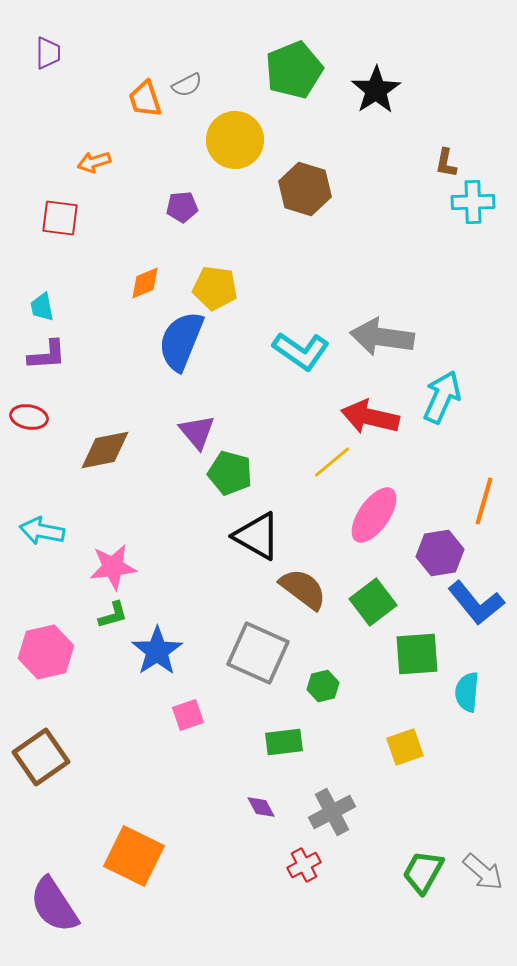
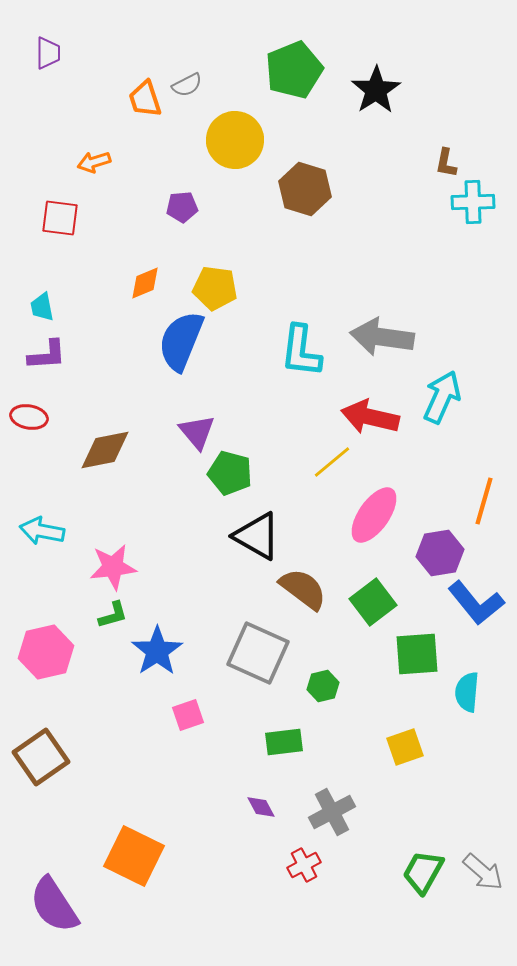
cyan L-shape at (301, 351): rotated 62 degrees clockwise
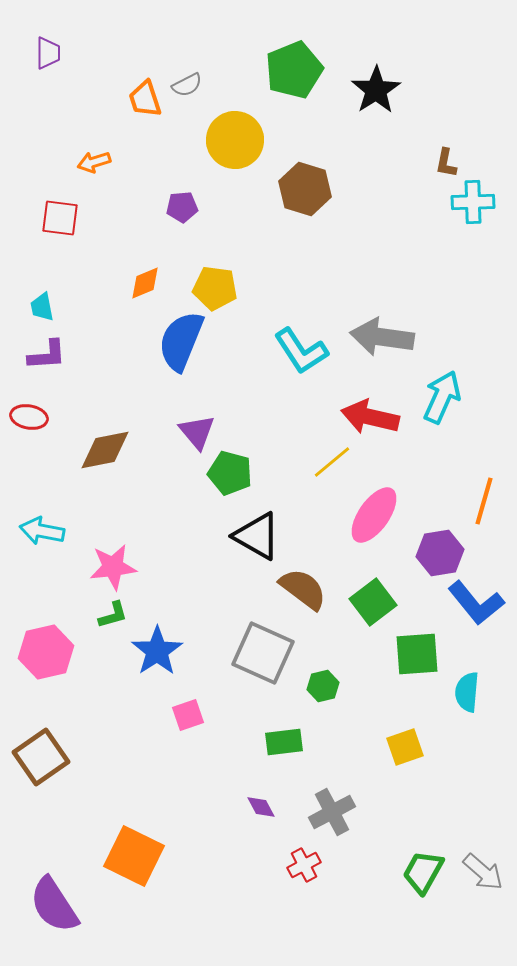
cyan L-shape at (301, 351): rotated 40 degrees counterclockwise
gray square at (258, 653): moved 5 px right
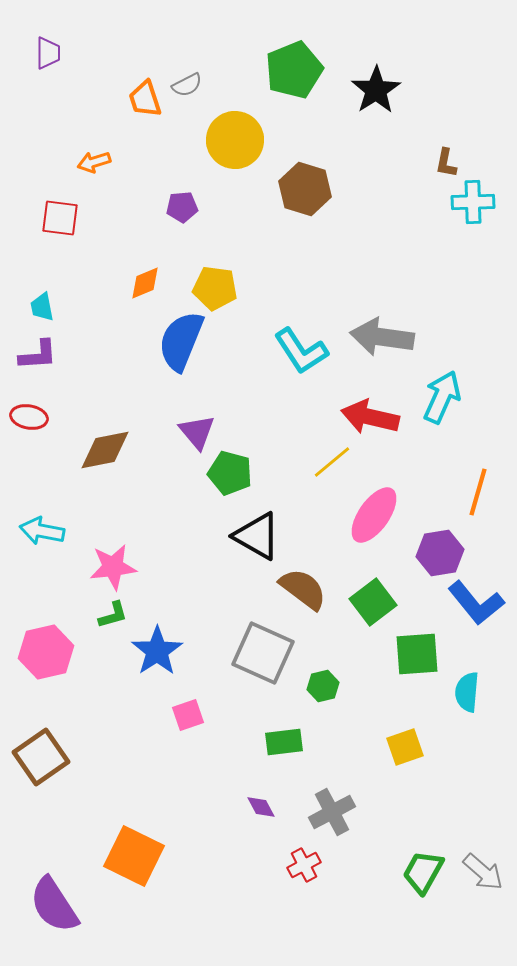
purple L-shape at (47, 355): moved 9 px left
orange line at (484, 501): moved 6 px left, 9 px up
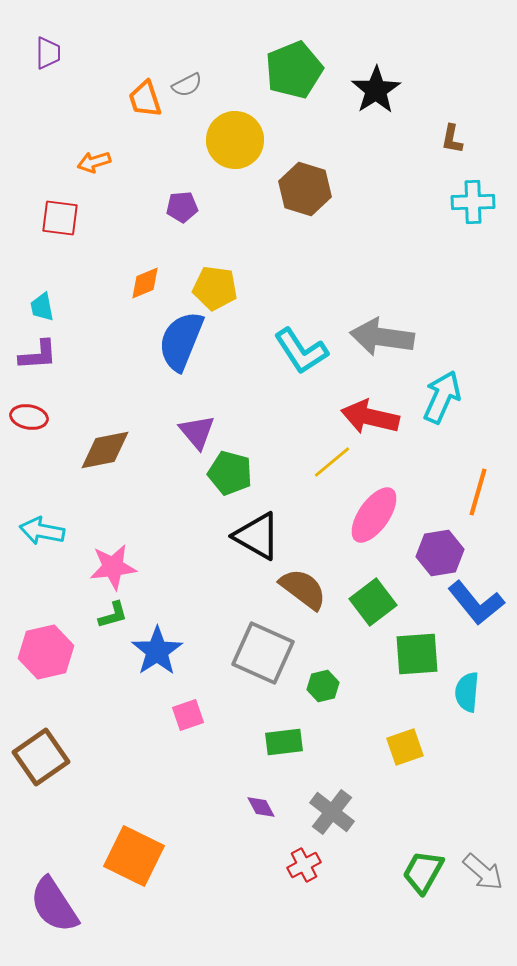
brown L-shape at (446, 163): moved 6 px right, 24 px up
gray cross at (332, 812): rotated 24 degrees counterclockwise
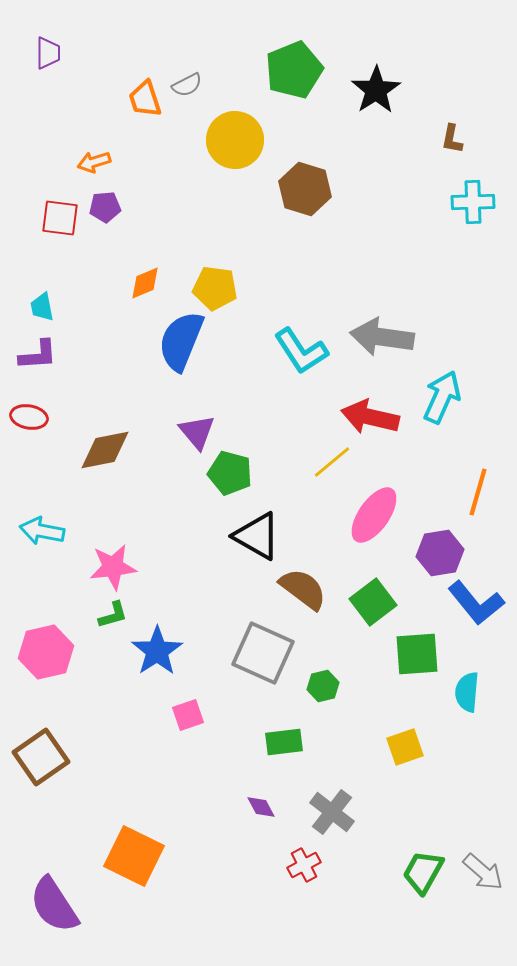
purple pentagon at (182, 207): moved 77 px left
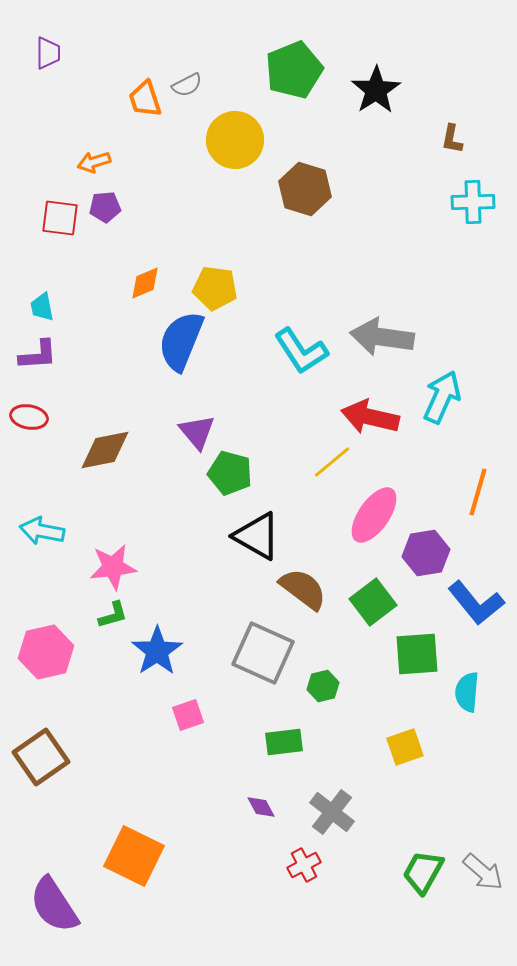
purple hexagon at (440, 553): moved 14 px left
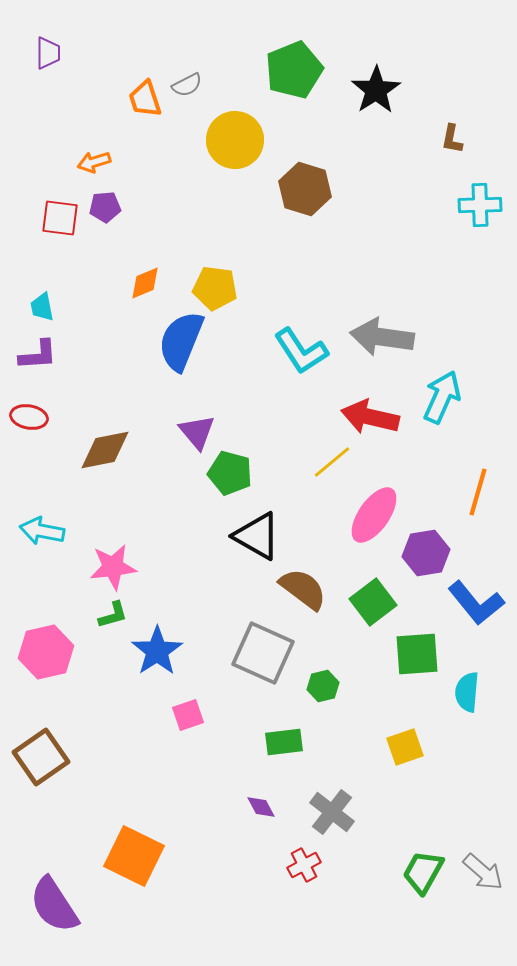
cyan cross at (473, 202): moved 7 px right, 3 px down
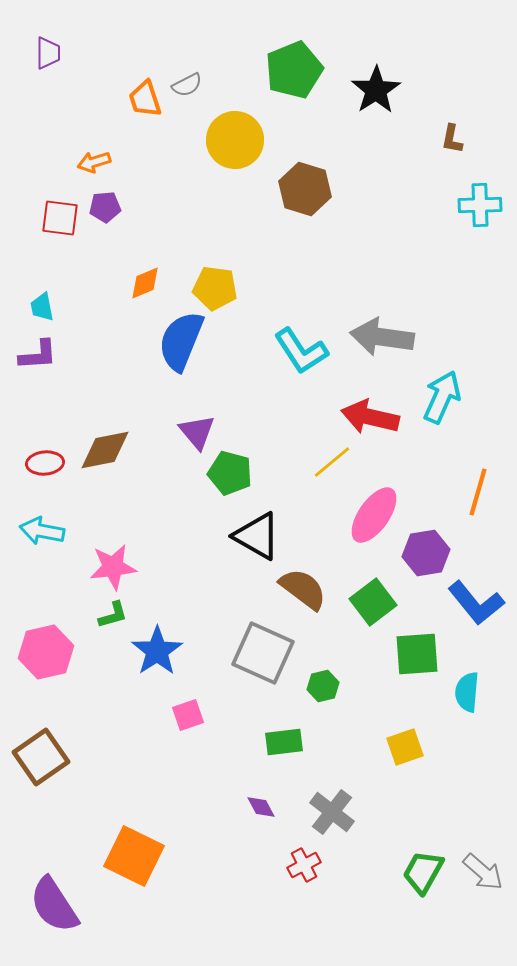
red ellipse at (29, 417): moved 16 px right, 46 px down; rotated 15 degrees counterclockwise
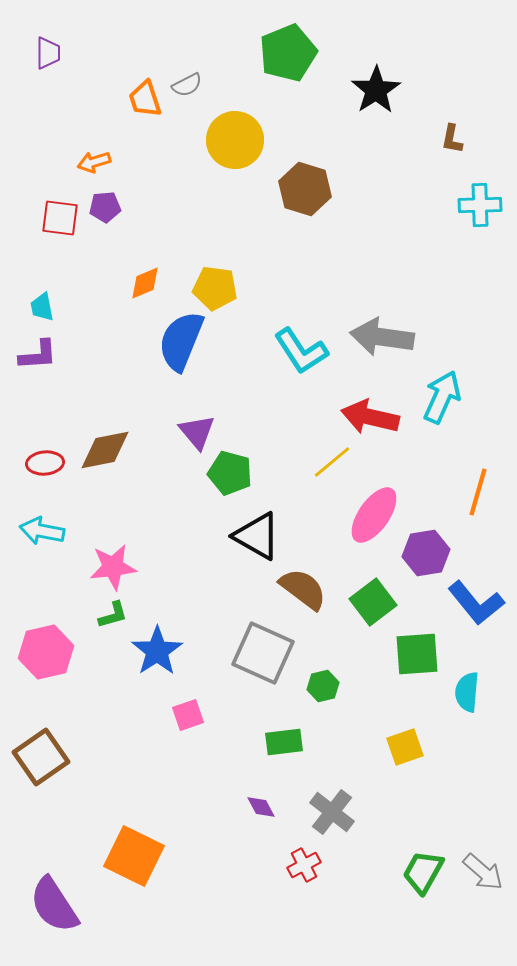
green pentagon at (294, 70): moved 6 px left, 17 px up
